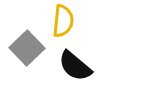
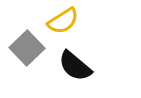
yellow semicircle: rotated 52 degrees clockwise
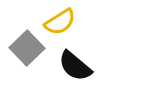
yellow semicircle: moved 3 px left, 1 px down
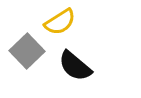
gray square: moved 3 px down
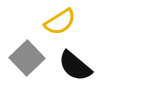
gray square: moved 7 px down
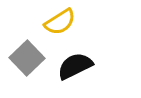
black semicircle: rotated 114 degrees clockwise
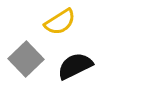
gray square: moved 1 px left, 1 px down
